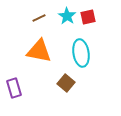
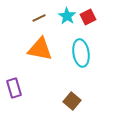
red square: rotated 14 degrees counterclockwise
orange triangle: moved 1 px right, 2 px up
brown square: moved 6 px right, 18 px down
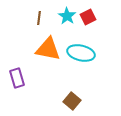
brown line: rotated 56 degrees counterclockwise
orange triangle: moved 8 px right
cyan ellipse: rotated 68 degrees counterclockwise
purple rectangle: moved 3 px right, 10 px up
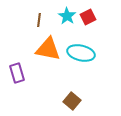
brown line: moved 2 px down
purple rectangle: moved 5 px up
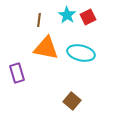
cyan star: moved 1 px up
orange triangle: moved 2 px left, 1 px up
